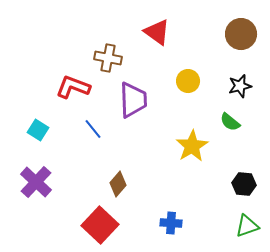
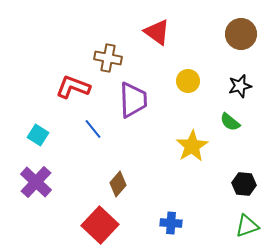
cyan square: moved 5 px down
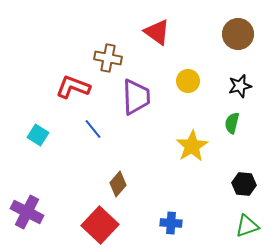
brown circle: moved 3 px left
purple trapezoid: moved 3 px right, 3 px up
green semicircle: moved 2 px right, 1 px down; rotated 65 degrees clockwise
purple cross: moved 9 px left, 30 px down; rotated 16 degrees counterclockwise
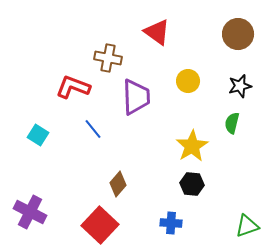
black hexagon: moved 52 px left
purple cross: moved 3 px right
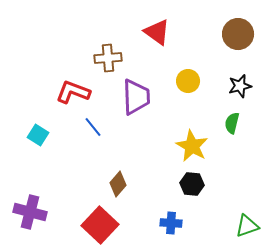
brown cross: rotated 16 degrees counterclockwise
red L-shape: moved 5 px down
blue line: moved 2 px up
yellow star: rotated 12 degrees counterclockwise
purple cross: rotated 12 degrees counterclockwise
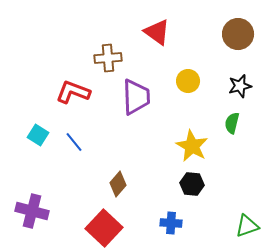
blue line: moved 19 px left, 15 px down
purple cross: moved 2 px right, 1 px up
red square: moved 4 px right, 3 px down
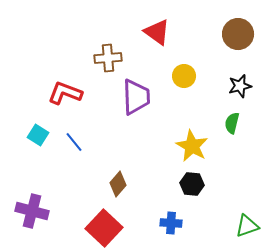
yellow circle: moved 4 px left, 5 px up
red L-shape: moved 8 px left, 1 px down
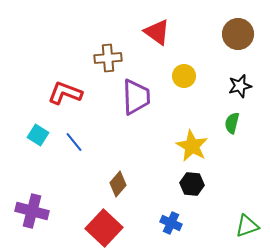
blue cross: rotated 20 degrees clockwise
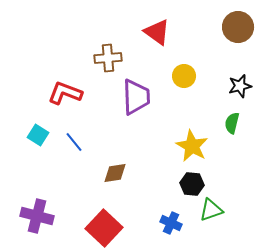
brown circle: moved 7 px up
brown diamond: moved 3 px left, 11 px up; rotated 40 degrees clockwise
purple cross: moved 5 px right, 5 px down
green triangle: moved 36 px left, 16 px up
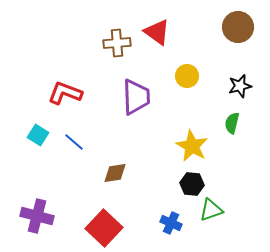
brown cross: moved 9 px right, 15 px up
yellow circle: moved 3 px right
blue line: rotated 10 degrees counterclockwise
